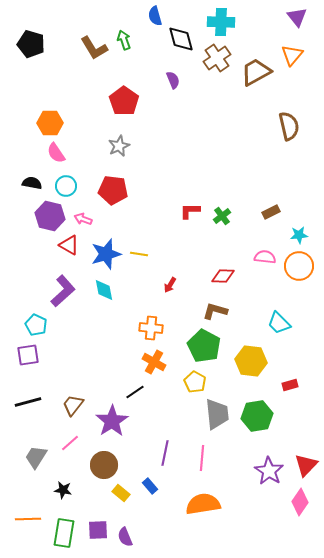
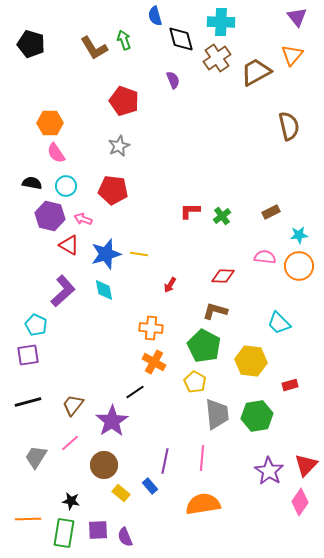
red pentagon at (124, 101): rotated 16 degrees counterclockwise
purple line at (165, 453): moved 8 px down
black star at (63, 490): moved 8 px right, 11 px down
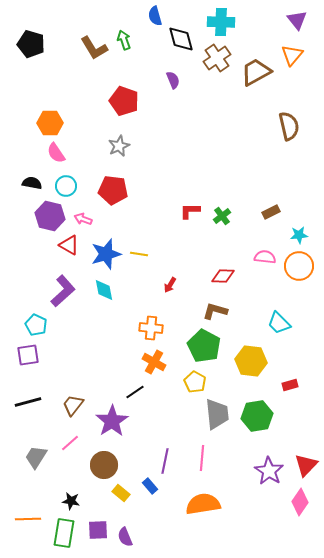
purple triangle at (297, 17): moved 3 px down
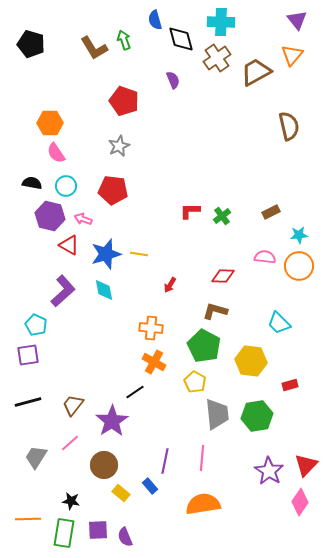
blue semicircle at (155, 16): moved 4 px down
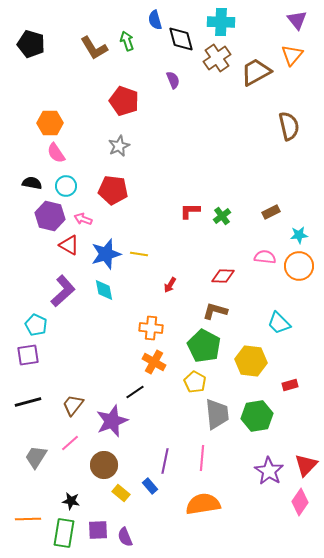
green arrow at (124, 40): moved 3 px right, 1 px down
purple star at (112, 421): rotated 12 degrees clockwise
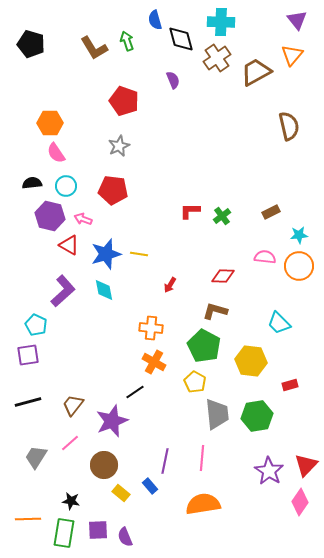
black semicircle at (32, 183): rotated 18 degrees counterclockwise
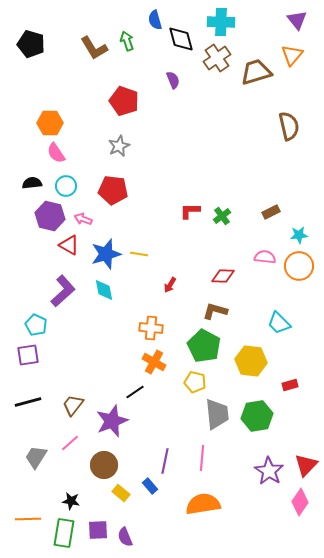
brown trapezoid at (256, 72): rotated 12 degrees clockwise
yellow pentagon at (195, 382): rotated 15 degrees counterclockwise
